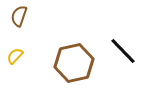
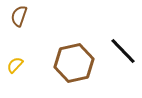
yellow semicircle: moved 9 px down
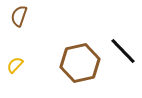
brown hexagon: moved 6 px right
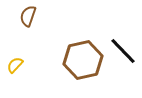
brown semicircle: moved 9 px right
brown hexagon: moved 3 px right, 3 px up
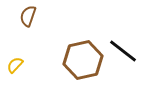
black line: rotated 8 degrees counterclockwise
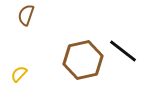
brown semicircle: moved 2 px left, 1 px up
yellow semicircle: moved 4 px right, 9 px down
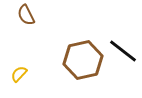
brown semicircle: rotated 45 degrees counterclockwise
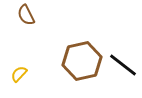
black line: moved 14 px down
brown hexagon: moved 1 px left, 1 px down
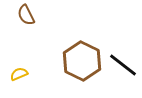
brown hexagon: rotated 21 degrees counterclockwise
yellow semicircle: rotated 24 degrees clockwise
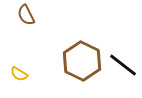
yellow semicircle: rotated 126 degrees counterclockwise
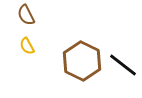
yellow semicircle: moved 8 px right, 28 px up; rotated 30 degrees clockwise
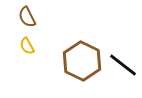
brown semicircle: moved 1 px right, 2 px down
